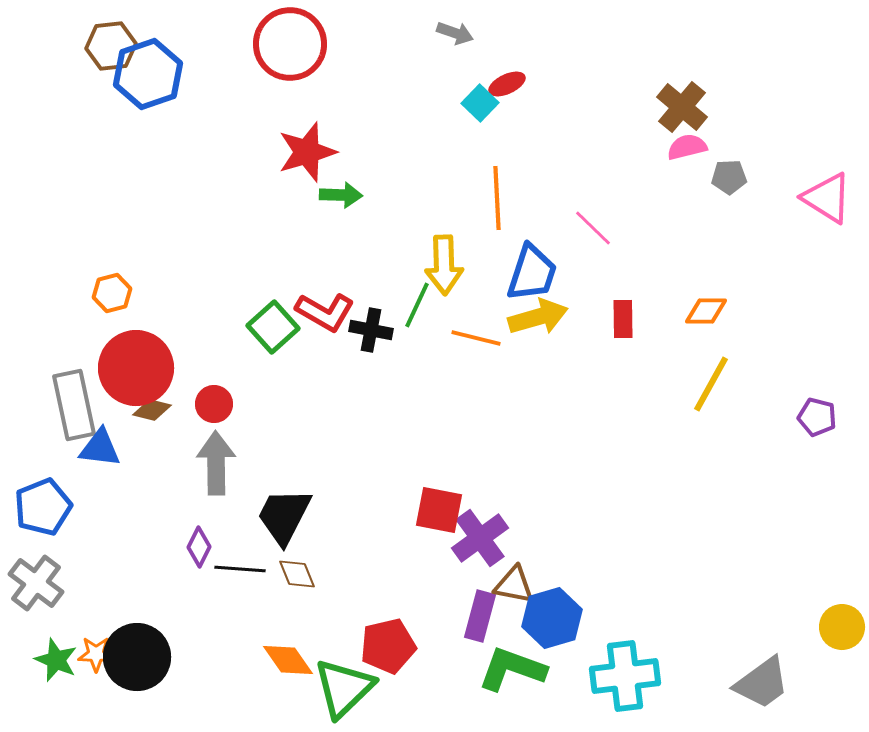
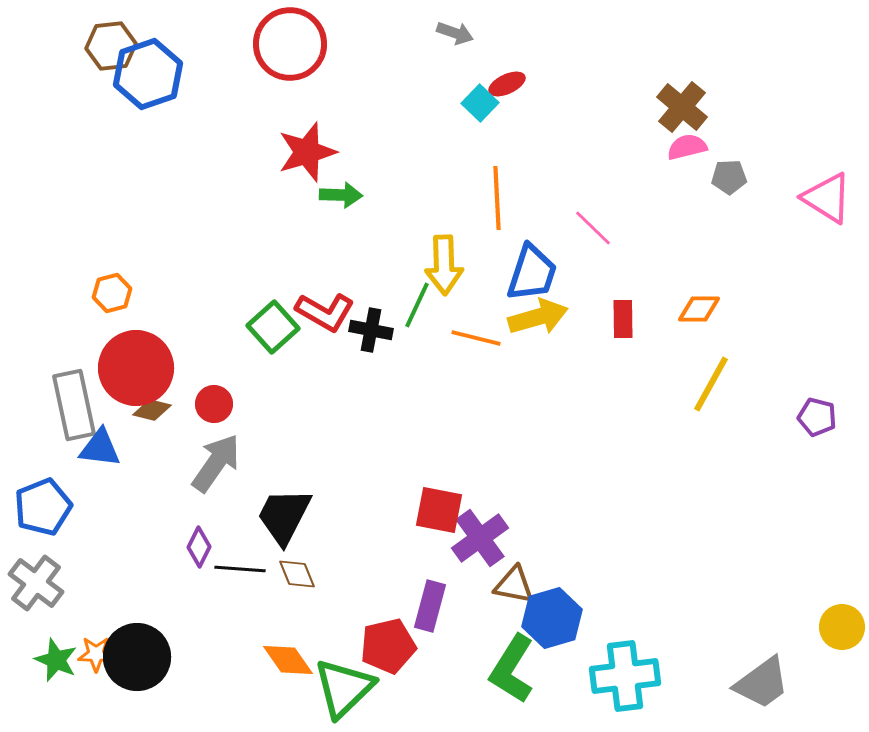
orange diamond at (706, 311): moved 7 px left, 2 px up
gray arrow at (216, 463): rotated 36 degrees clockwise
purple rectangle at (480, 616): moved 50 px left, 10 px up
green L-shape at (512, 669): rotated 78 degrees counterclockwise
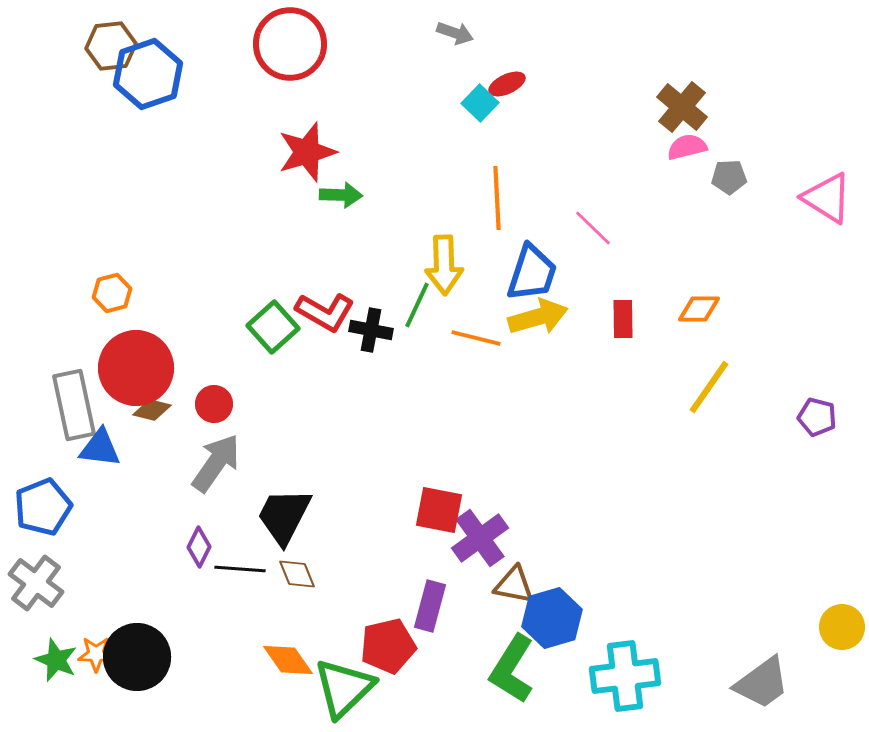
yellow line at (711, 384): moved 2 px left, 3 px down; rotated 6 degrees clockwise
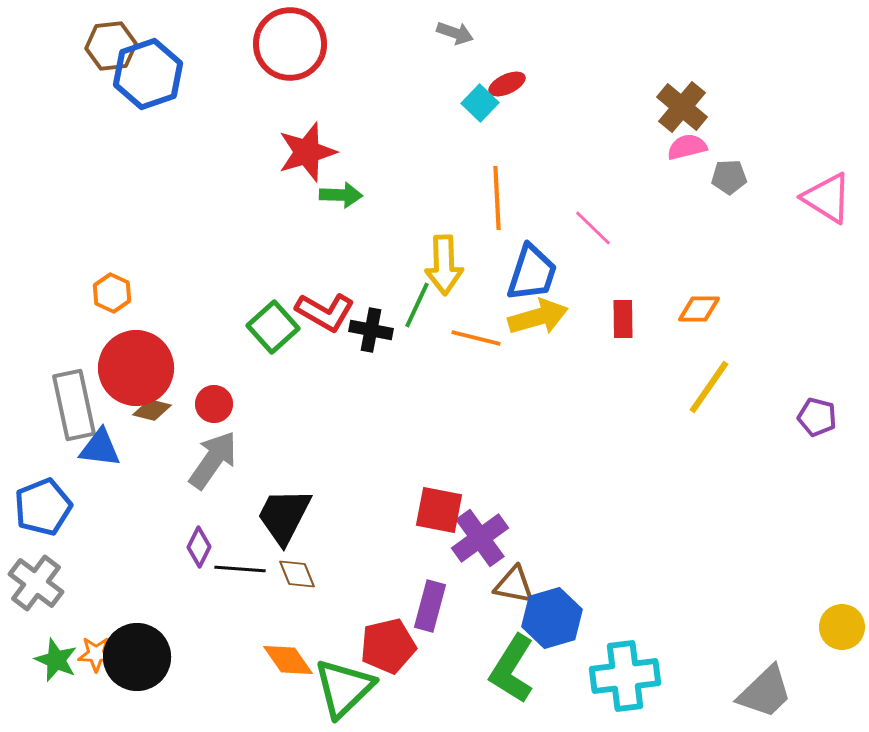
orange hexagon at (112, 293): rotated 21 degrees counterclockwise
gray arrow at (216, 463): moved 3 px left, 3 px up
gray trapezoid at (762, 683): moved 3 px right, 9 px down; rotated 8 degrees counterclockwise
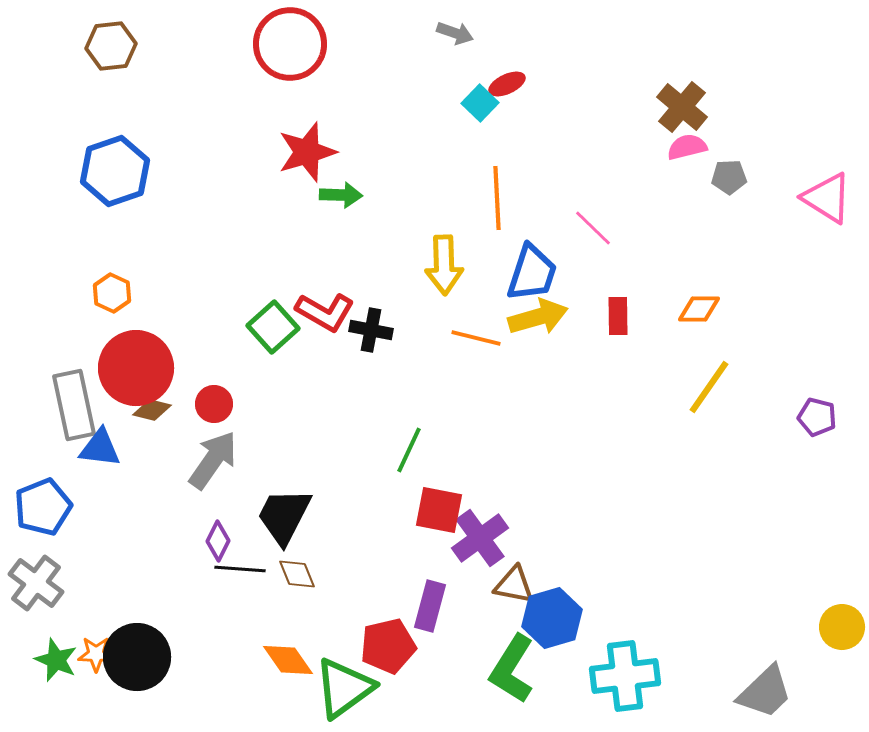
blue hexagon at (148, 74): moved 33 px left, 97 px down
green line at (417, 305): moved 8 px left, 145 px down
red rectangle at (623, 319): moved 5 px left, 3 px up
purple diamond at (199, 547): moved 19 px right, 6 px up
green triangle at (344, 688): rotated 8 degrees clockwise
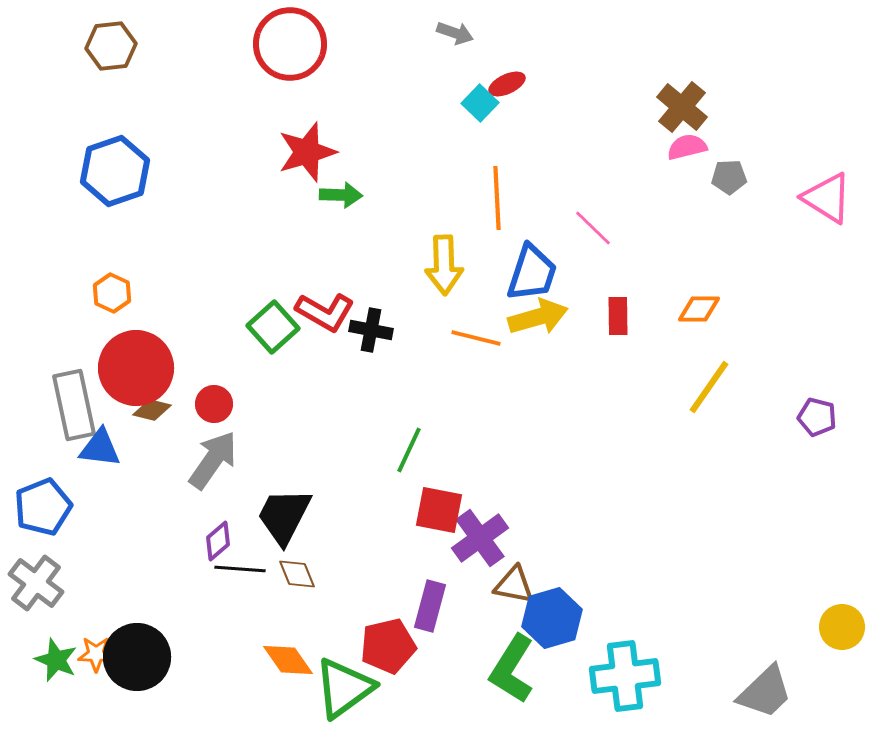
purple diamond at (218, 541): rotated 24 degrees clockwise
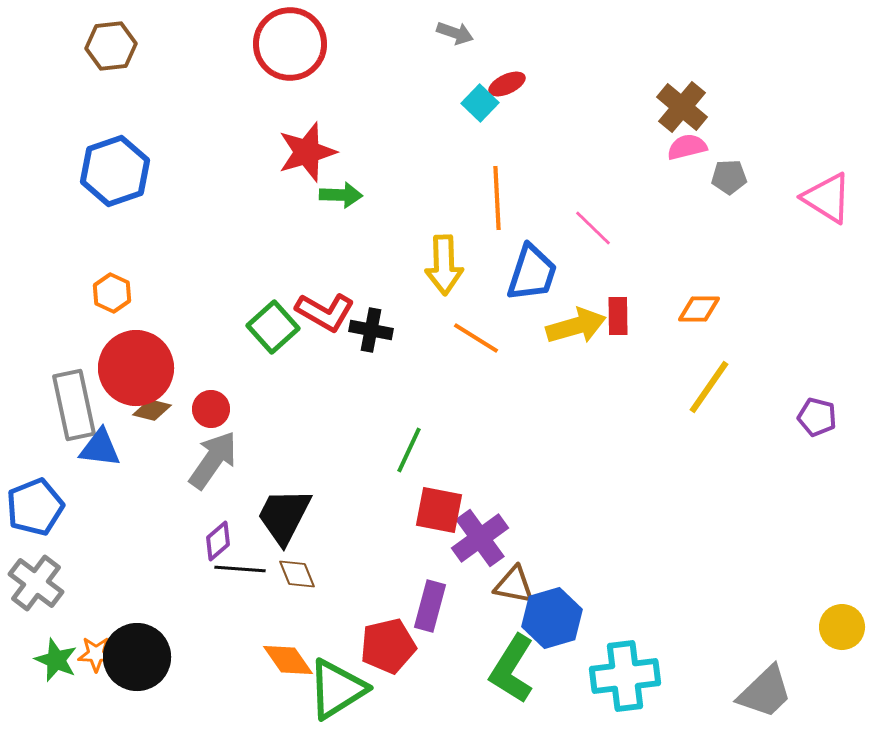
yellow arrow at (538, 317): moved 38 px right, 9 px down
orange line at (476, 338): rotated 18 degrees clockwise
red circle at (214, 404): moved 3 px left, 5 px down
blue pentagon at (43, 507): moved 8 px left
green triangle at (344, 688): moved 7 px left, 1 px down; rotated 4 degrees clockwise
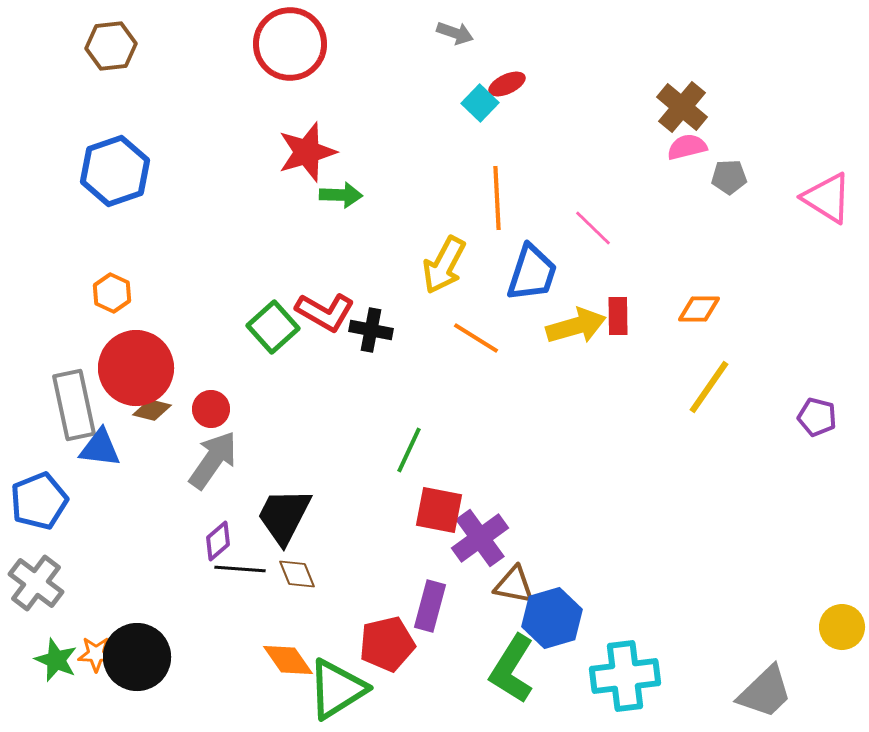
yellow arrow at (444, 265): rotated 30 degrees clockwise
blue pentagon at (35, 507): moved 4 px right, 6 px up
red pentagon at (388, 646): moved 1 px left, 2 px up
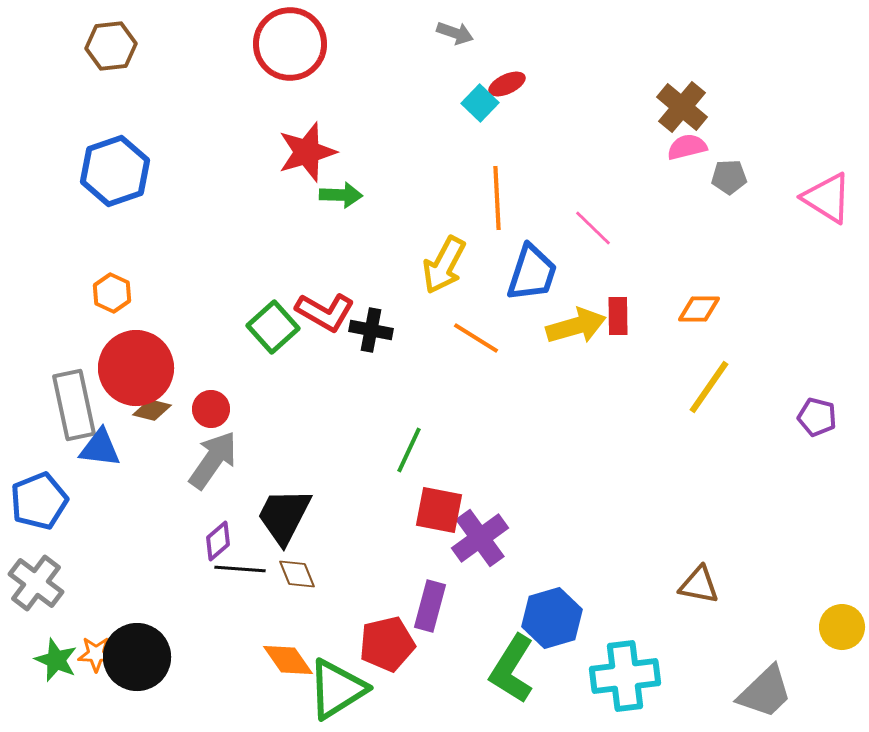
brown triangle at (514, 585): moved 185 px right
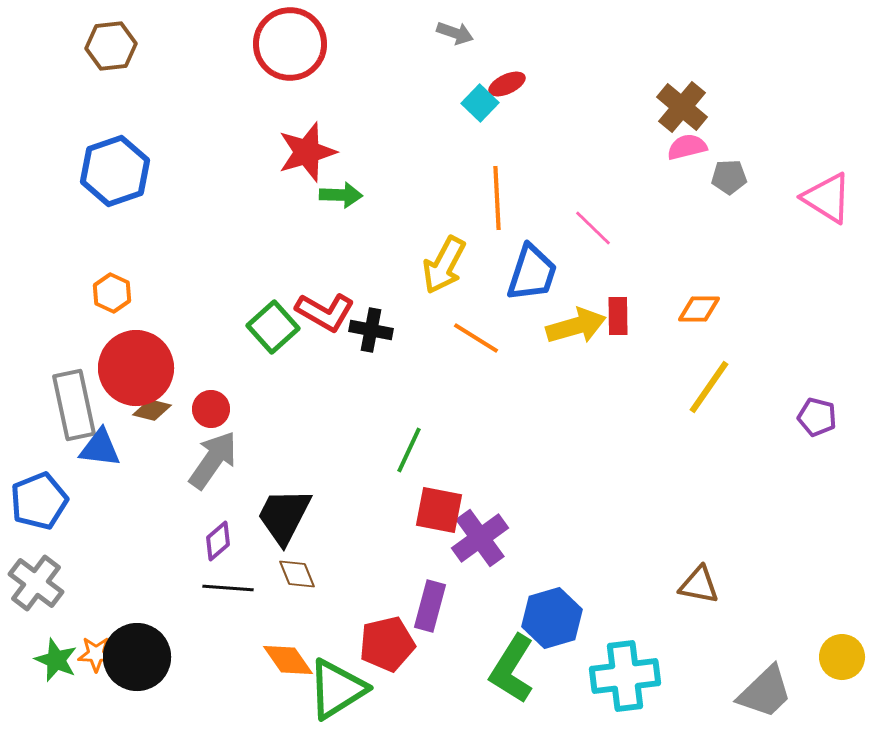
black line at (240, 569): moved 12 px left, 19 px down
yellow circle at (842, 627): moved 30 px down
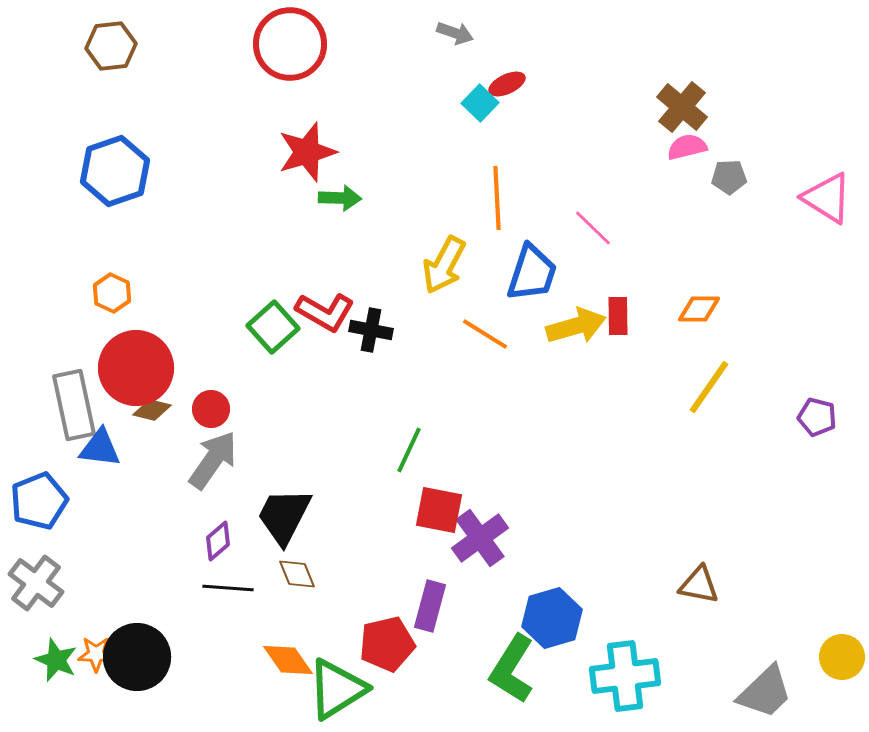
green arrow at (341, 195): moved 1 px left, 3 px down
orange line at (476, 338): moved 9 px right, 4 px up
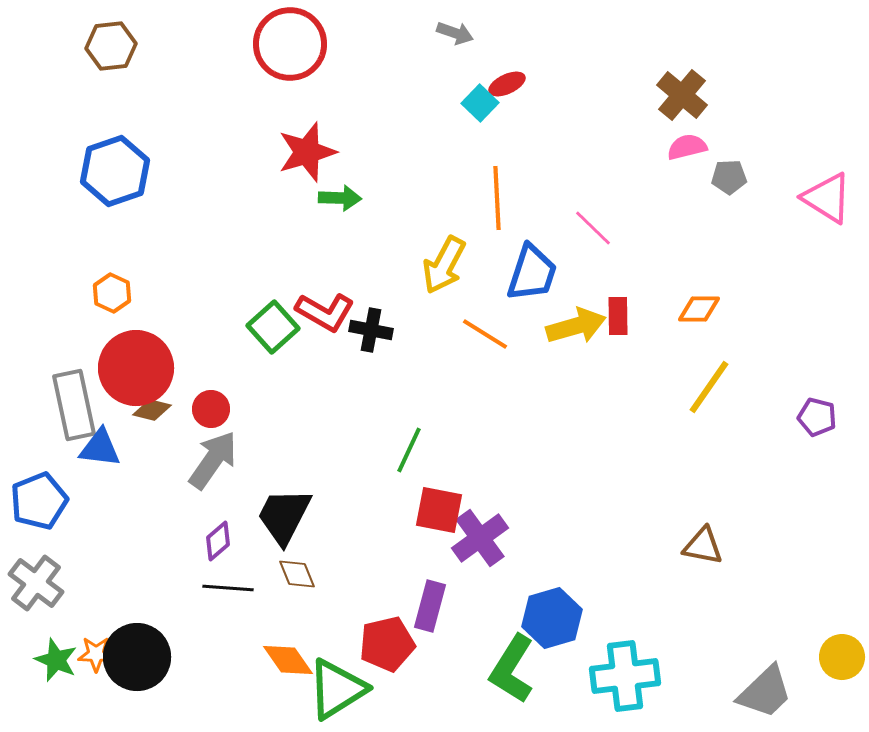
brown cross at (682, 107): moved 12 px up
brown triangle at (699, 585): moved 4 px right, 39 px up
